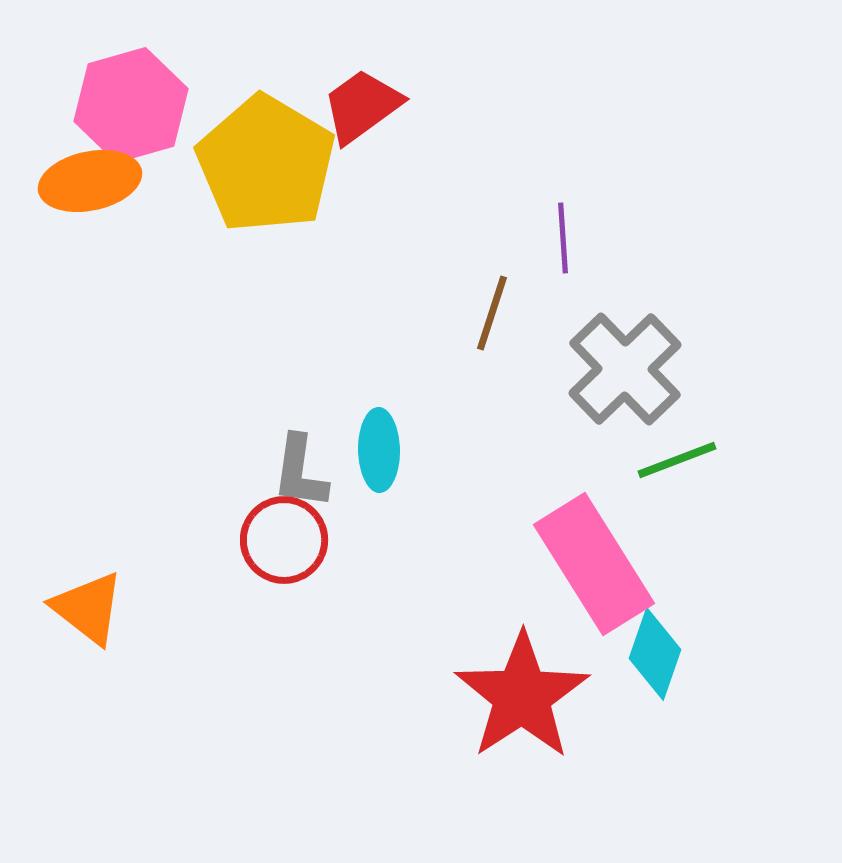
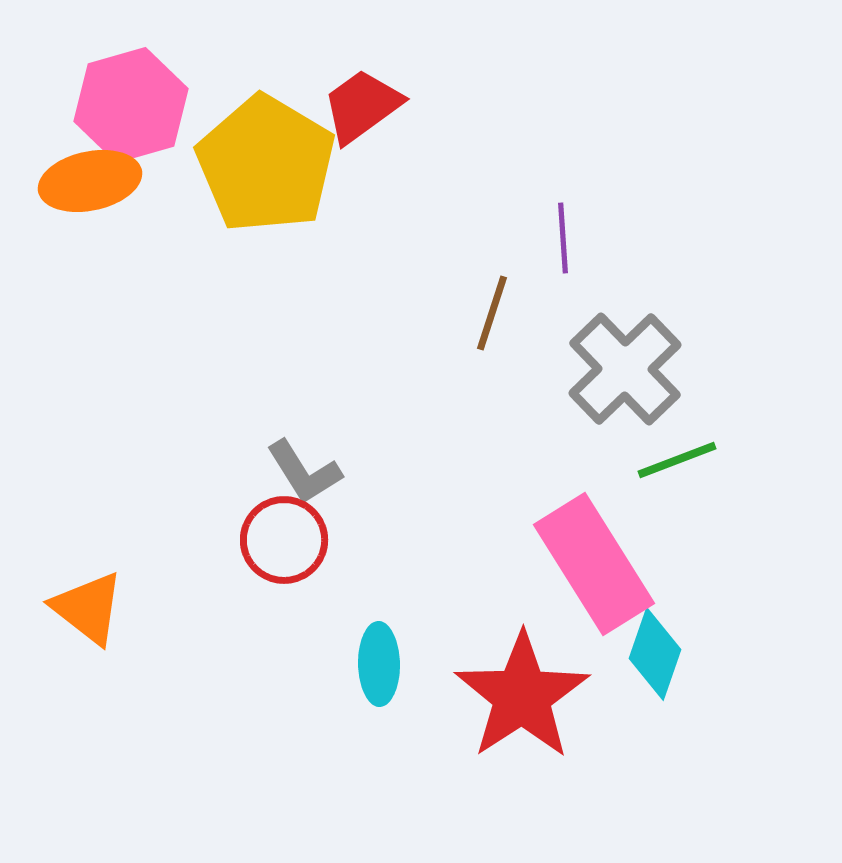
cyan ellipse: moved 214 px down
gray L-shape: moved 4 px right; rotated 40 degrees counterclockwise
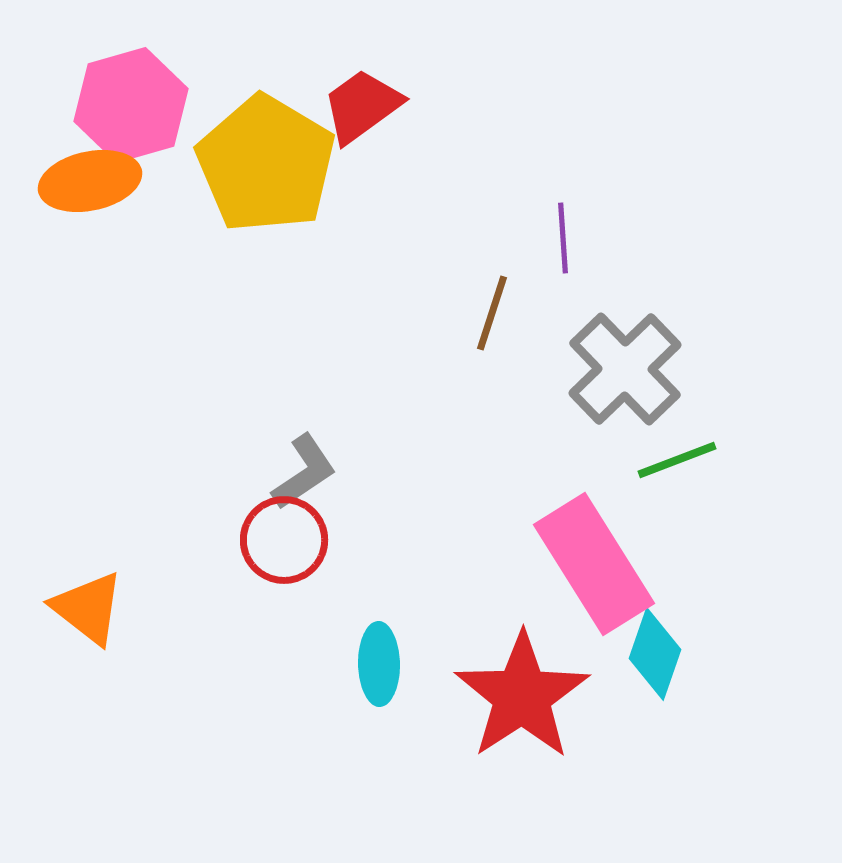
gray L-shape: rotated 92 degrees counterclockwise
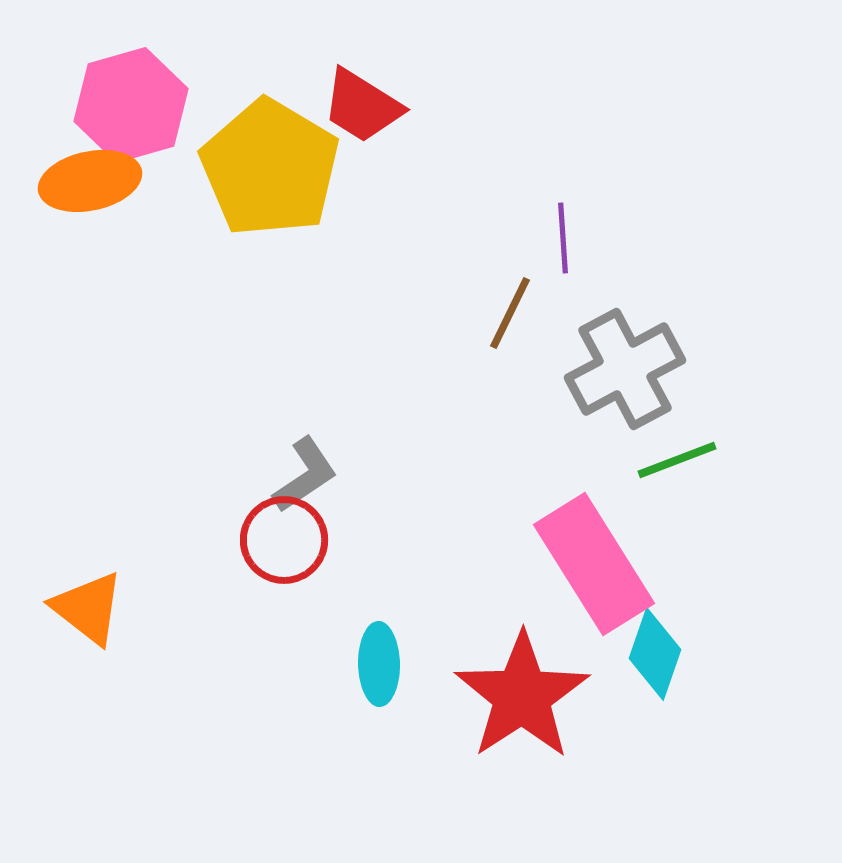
red trapezoid: rotated 112 degrees counterclockwise
yellow pentagon: moved 4 px right, 4 px down
brown line: moved 18 px right; rotated 8 degrees clockwise
gray cross: rotated 16 degrees clockwise
gray L-shape: moved 1 px right, 3 px down
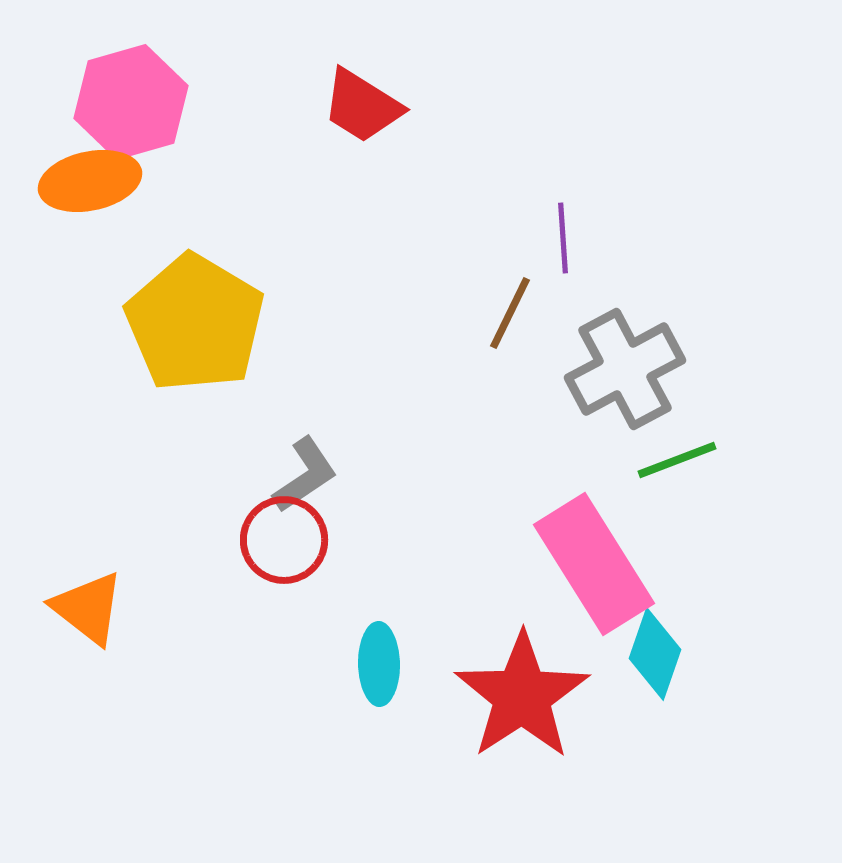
pink hexagon: moved 3 px up
yellow pentagon: moved 75 px left, 155 px down
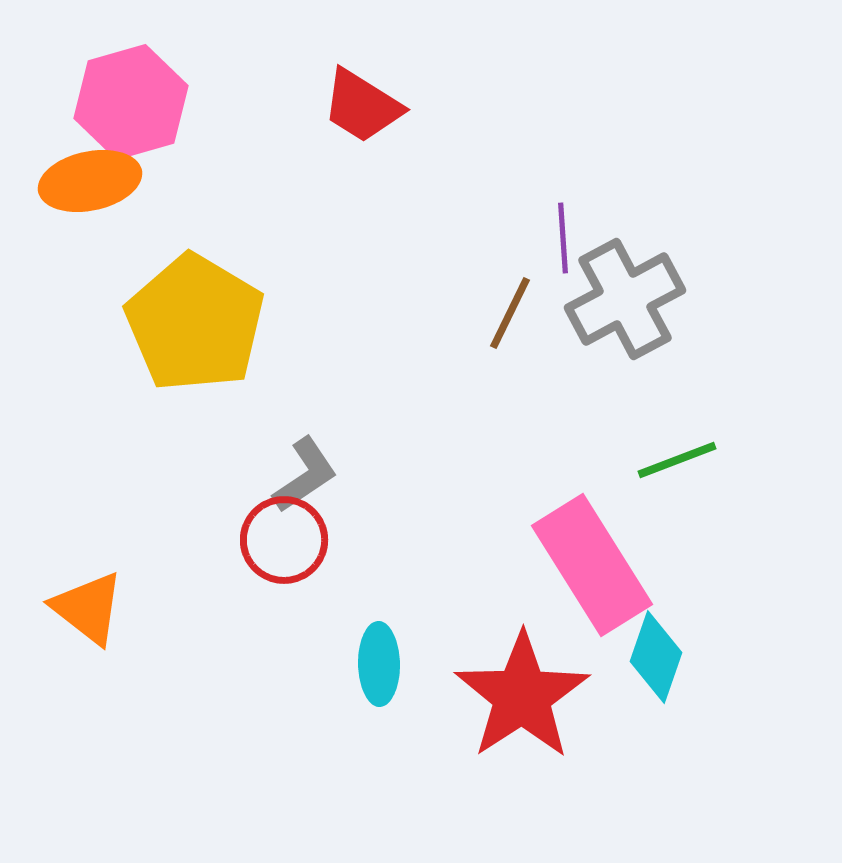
gray cross: moved 70 px up
pink rectangle: moved 2 px left, 1 px down
cyan diamond: moved 1 px right, 3 px down
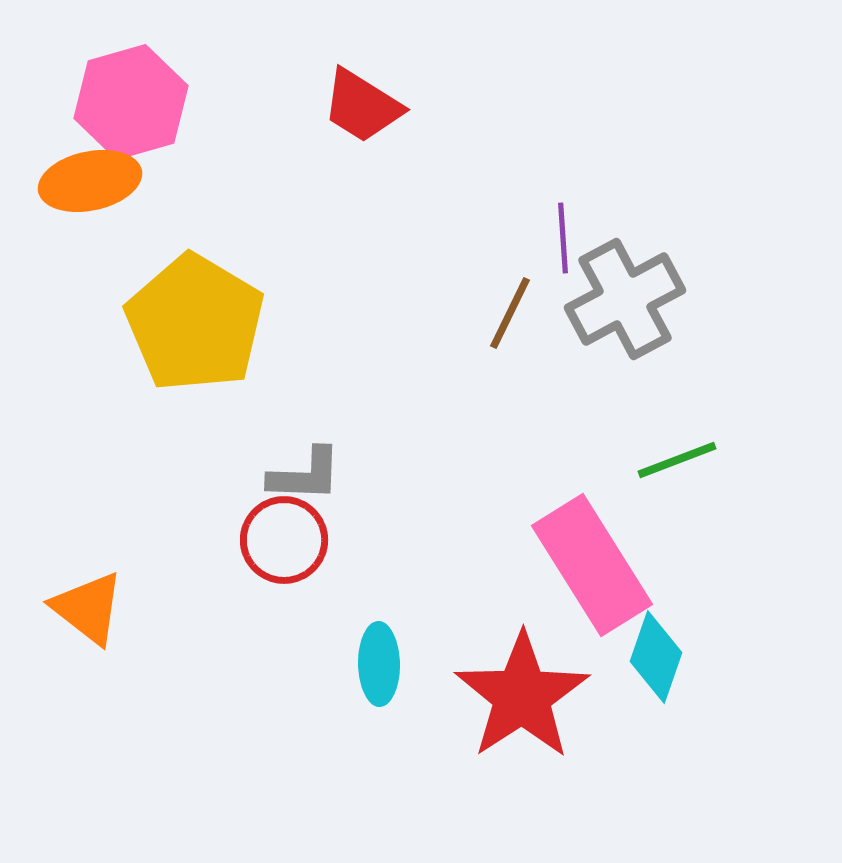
gray L-shape: rotated 36 degrees clockwise
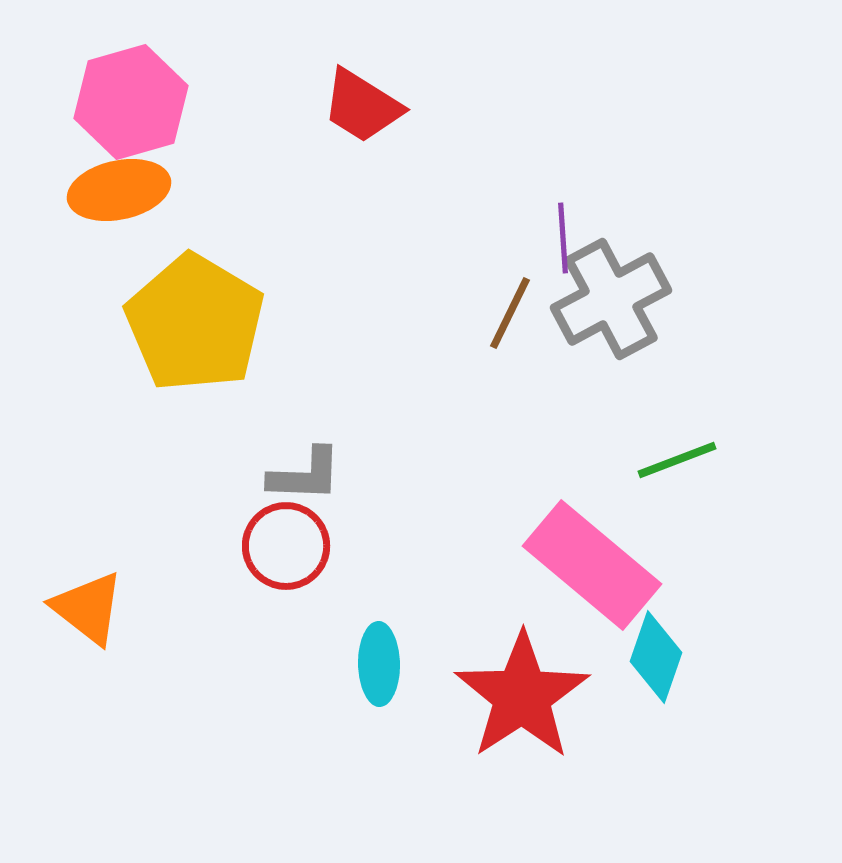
orange ellipse: moved 29 px right, 9 px down
gray cross: moved 14 px left
red circle: moved 2 px right, 6 px down
pink rectangle: rotated 18 degrees counterclockwise
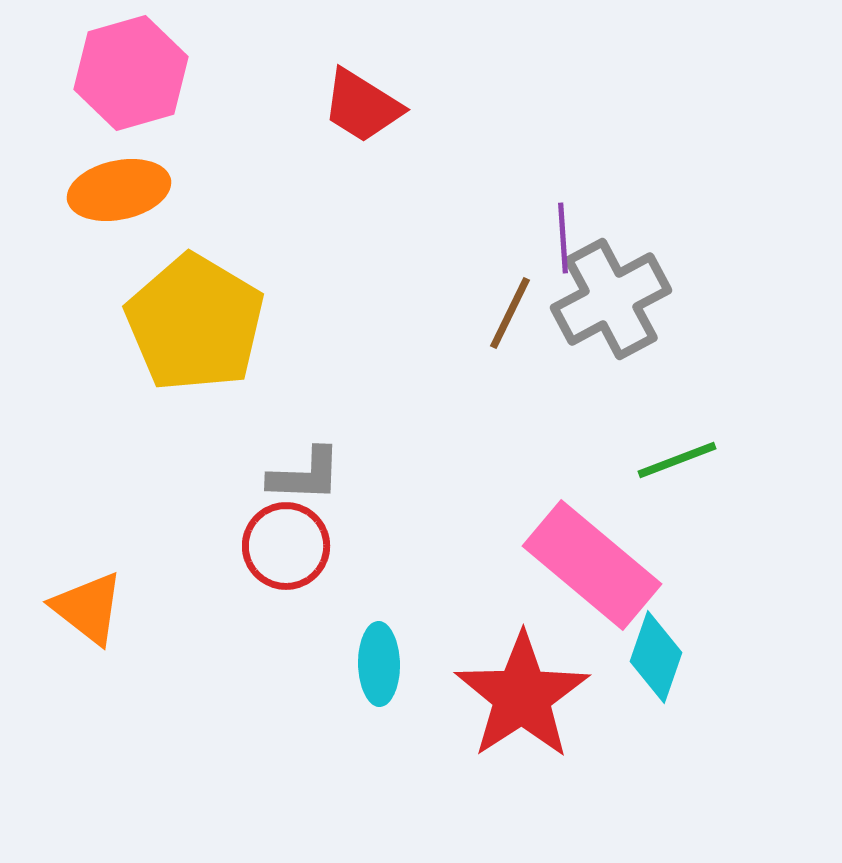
pink hexagon: moved 29 px up
